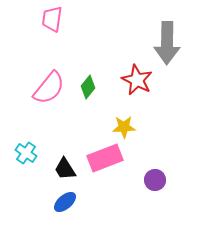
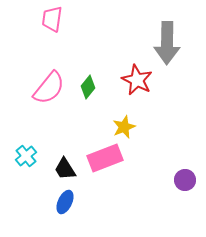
yellow star: rotated 20 degrees counterclockwise
cyan cross: moved 3 px down; rotated 15 degrees clockwise
purple circle: moved 30 px right
blue ellipse: rotated 25 degrees counterclockwise
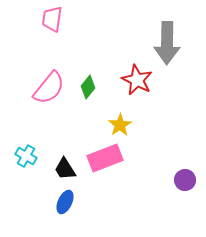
yellow star: moved 4 px left, 2 px up; rotated 10 degrees counterclockwise
cyan cross: rotated 20 degrees counterclockwise
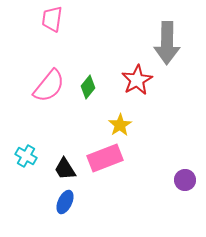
red star: rotated 16 degrees clockwise
pink semicircle: moved 2 px up
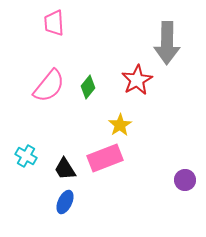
pink trapezoid: moved 2 px right, 4 px down; rotated 12 degrees counterclockwise
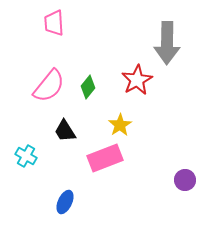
black trapezoid: moved 38 px up
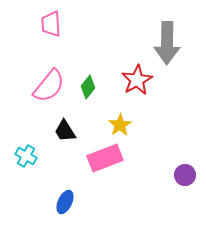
pink trapezoid: moved 3 px left, 1 px down
purple circle: moved 5 px up
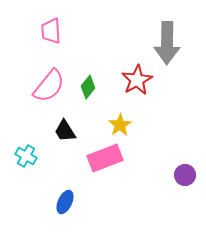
pink trapezoid: moved 7 px down
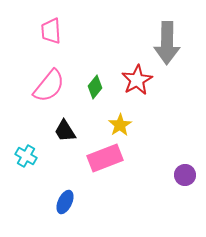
green diamond: moved 7 px right
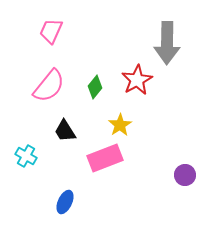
pink trapezoid: rotated 28 degrees clockwise
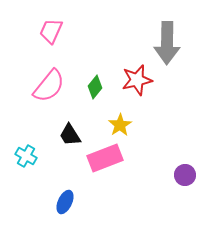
red star: rotated 16 degrees clockwise
black trapezoid: moved 5 px right, 4 px down
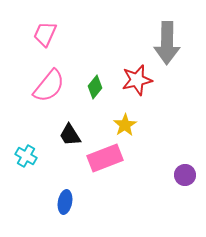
pink trapezoid: moved 6 px left, 3 px down
yellow star: moved 5 px right
blue ellipse: rotated 15 degrees counterclockwise
